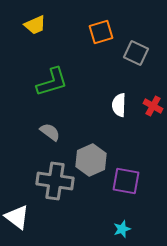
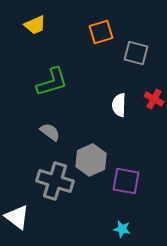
gray square: rotated 10 degrees counterclockwise
red cross: moved 1 px right, 7 px up
gray cross: rotated 9 degrees clockwise
cyan star: rotated 30 degrees clockwise
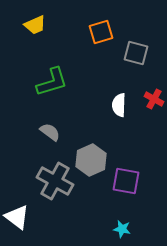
gray cross: rotated 12 degrees clockwise
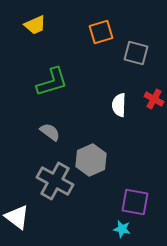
purple square: moved 9 px right, 21 px down
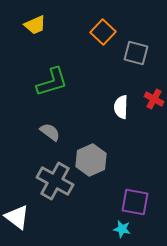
orange square: moved 2 px right; rotated 30 degrees counterclockwise
white semicircle: moved 2 px right, 2 px down
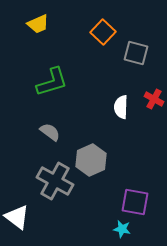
yellow trapezoid: moved 3 px right, 1 px up
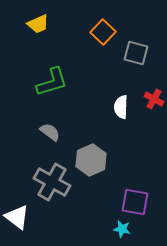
gray cross: moved 3 px left, 1 px down
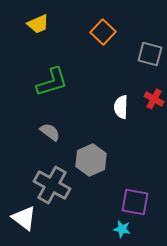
gray square: moved 14 px right, 1 px down
gray cross: moved 3 px down
white triangle: moved 7 px right, 1 px down
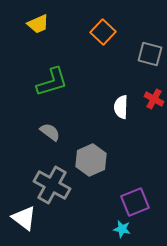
purple square: rotated 32 degrees counterclockwise
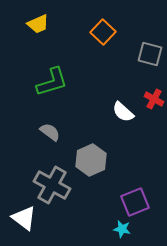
white semicircle: moved 2 px right, 5 px down; rotated 50 degrees counterclockwise
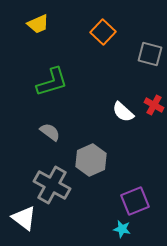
red cross: moved 6 px down
purple square: moved 1 px up
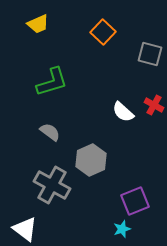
white triangle: moved 1 px right, 11 px down
cyan star: rotated 30 degrees counterclockwise
